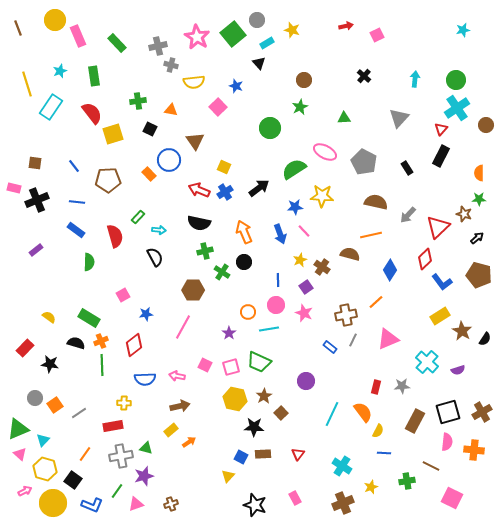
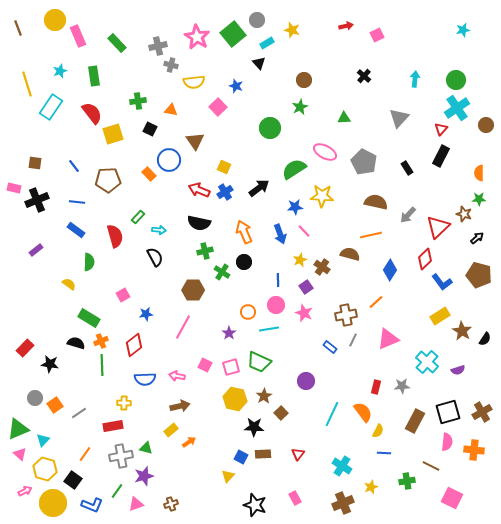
yellow semicircle at (49, 317): moved 20 px right, 33 px up
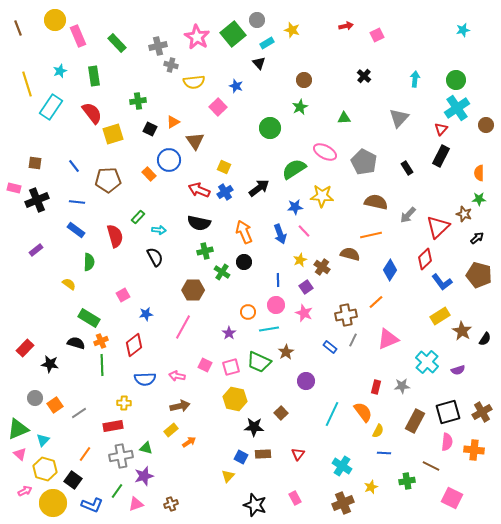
orange triangle at (171, 110): moved 2 px right, 12 px down; rotated 40 degrees counterclockwise
brown star at (264, 396): moved 22 px right, 44 px up
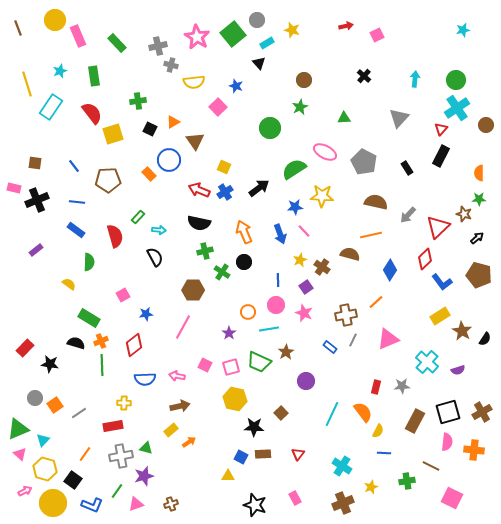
yellow triangle at (228, 476): rotated 48 degrees clockwise
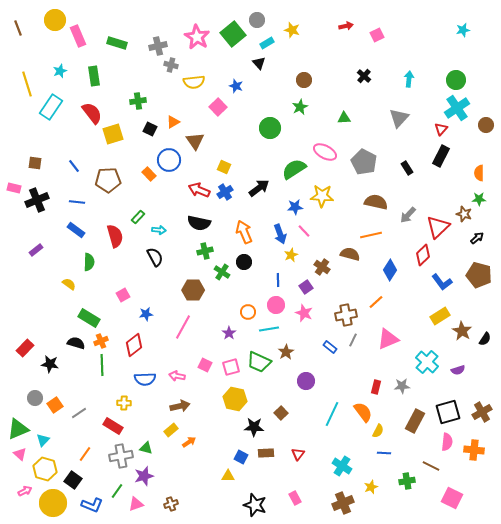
green rectangle at (117, 43): rotated 30 degrees counterclockwise
cyan arrow at (415, 79): moved 6 px left
red diamond at (425, 259): moved 2 px left, 4 px up
yellow star at (300, 260): moved 9 px left, 5 px up
red rectangle at (113, 426): rotated 42 degrees clockwise
brown rectangle at (263, 454): moved 3 px right, 1 px up
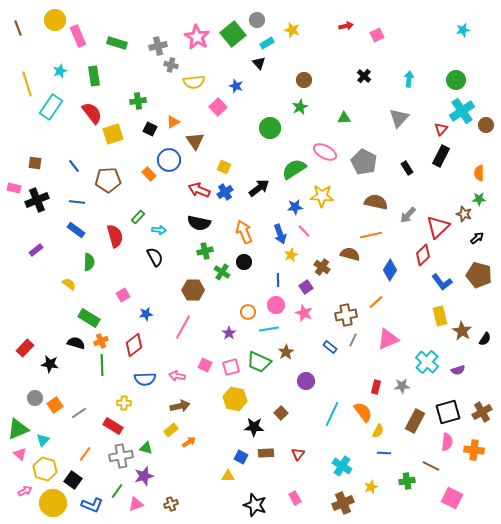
cyan cross at (457, 108): moved 5 px right, 3 px down
yellow rectangle at (440, 316): rotated 72 degrees counterclockwise
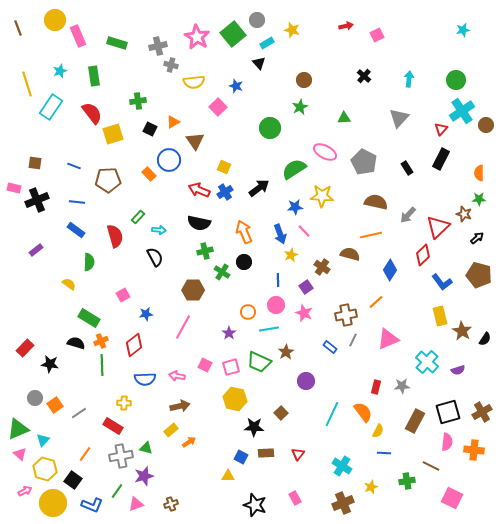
black rectangle at (441, 156): moved 3 px down
blue line at (74, 166): rotated 32 degrees counterclockwise
